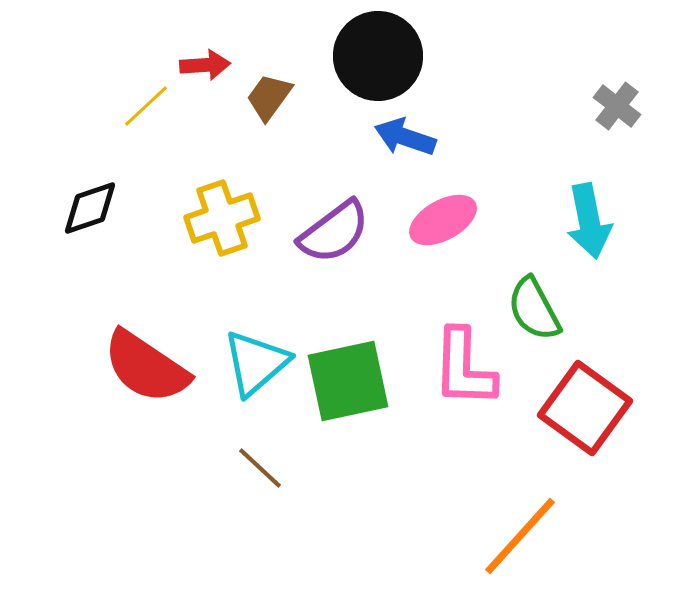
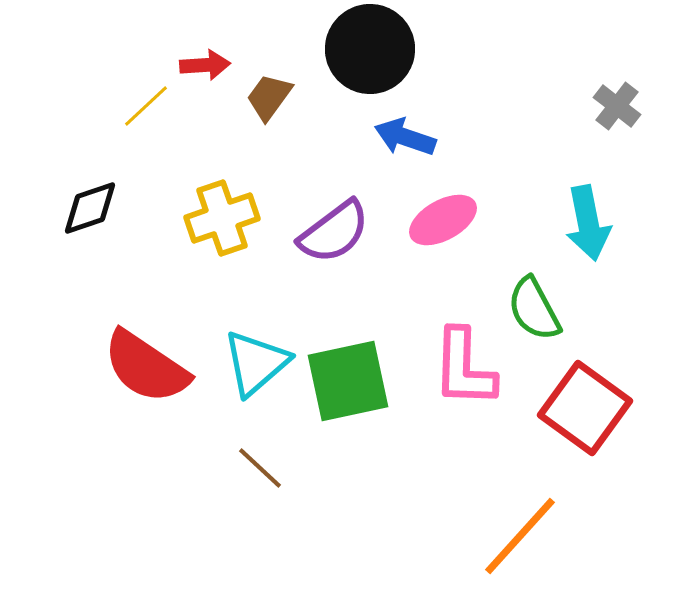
black circle: moved 8 px left, 7 px up
cyan arrow: moved 1 px left, 2 px down
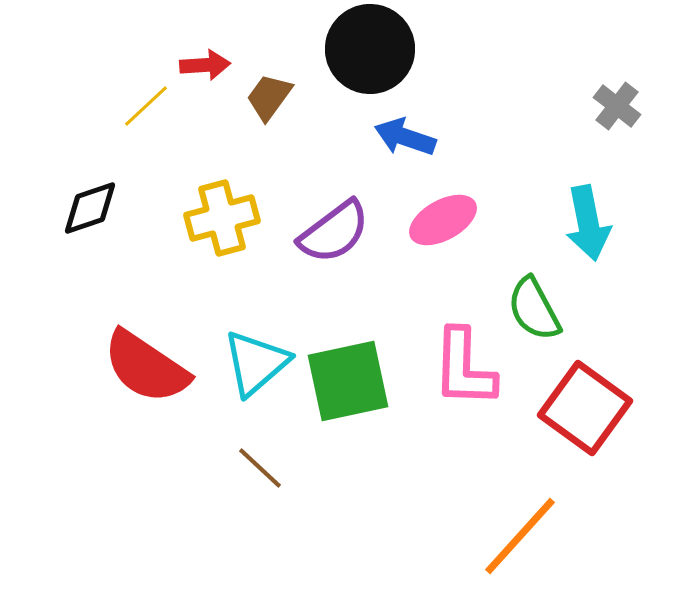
yellow cross: rotated 4 degrees clockwise
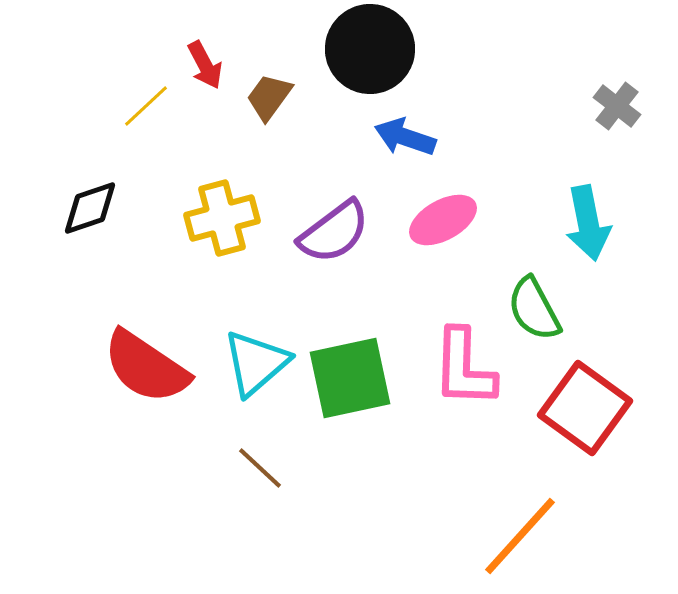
red arrow: rotated 66 degrees clockwise
green square: moved 2 px right, 3 px up
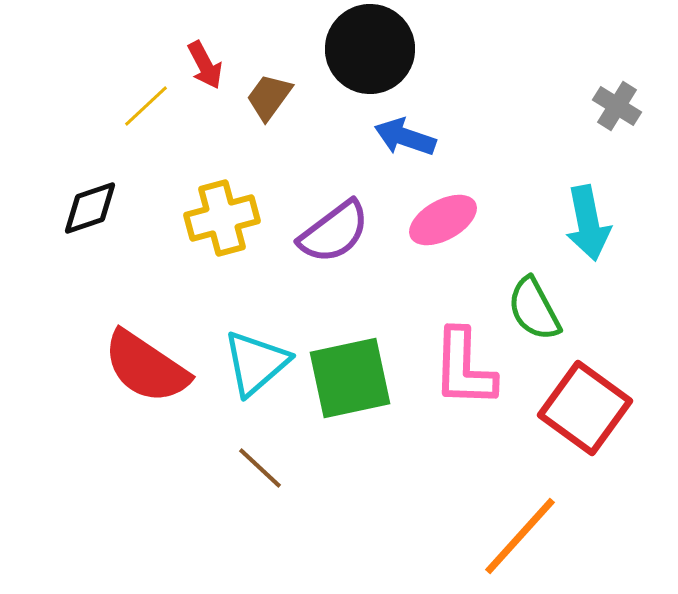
gray cross: rotated 6 degrees counterclockwise
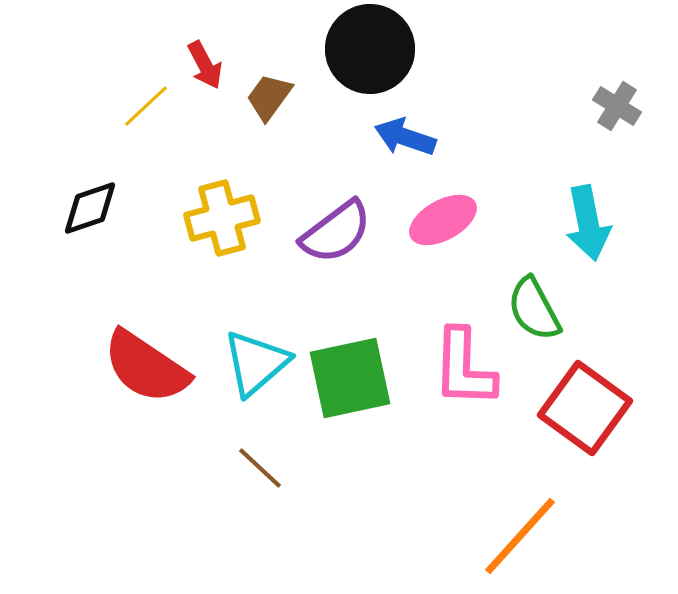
purple semicircle: moved 2 px right
